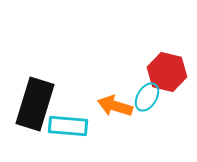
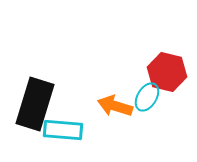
cyan rectangle: moved 5 px left, 4 px down
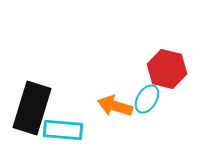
red hexagon: moved 3 px up
cyan ellipse: moved 2 px down
black rectangle: moved 3 px left, 4 px down
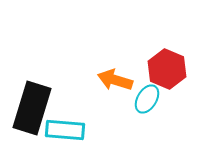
red hexagon: rotated 9 degrees clockwise
orange arrow: moved 26 px up
cyan rectangle: moved 2 px right
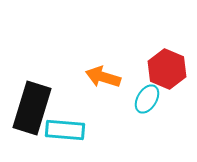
orange arrow: moved 12 px left, 3 px up
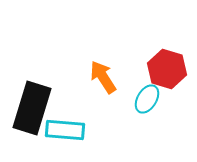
red hexagon: rotated 6 degrees counterclockwise
orange arrow: rotated 40 degrees clockwise
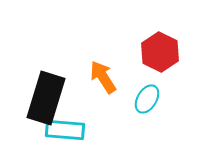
red hexagon: moved 7 px left, 17 px up; rotated 9 degrees clockwise
black rectangle: moved 14 px right, 10 px up
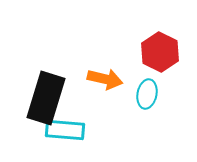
orange arrow: moved 2 px right, 2 px down; rotated 136 degrees clockwise
cyan ellipse: moved 5 px up; rotated 20 degrees counterclockwise
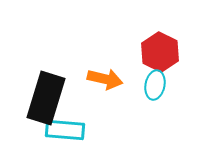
cyan ellipse: moved 8 px right, 9 px up
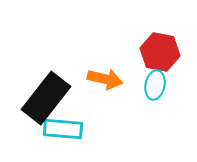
red hexagon: rotated 15 degrees counterclockwise
black rectangle: rotated 21 degrees clockwise
cyan rectangle: moved 2 px left, 1 px up
